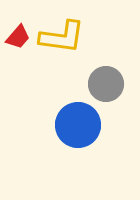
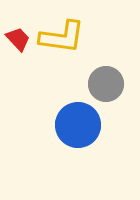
red trapezoid: moved 2 px down; rotated 84 degrees counterclockwise
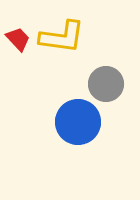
blue circle: moved 3 px up
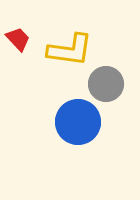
yellow L-shape: moved 8 px right, 13 px down
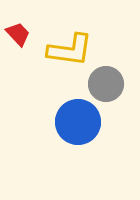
red trapezoid: moved 5 px up
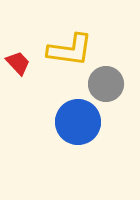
red trapezoid: moved 29 px down
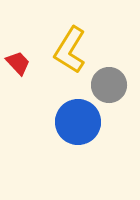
yellow L-shape: rotated 114 degrees clockwise
gray circle: moved 3 px right, 1 px down
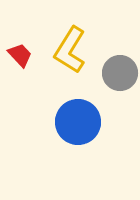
red trapezoid: moved 2 px right, 8 px up
gray circle: moved 11 px right, 12 px up
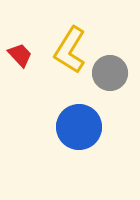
gray circle: moved 10 px left
blue circle: moved 1 px right, 5 px down
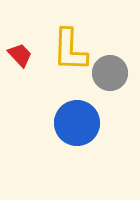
yellow L-shape: rotated 30 degrees counterclockwise
blue circle: moved 2 px left, 4 px up
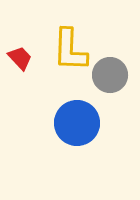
red trapezoid: moved 3 px down
gray circle: moved 2 px down
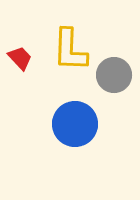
gray circle: moved 4 px right
blue circle: moved 2 px left, 1 px down
